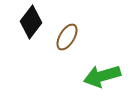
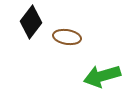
brown ellipse: rotated 68 degrees clockwise
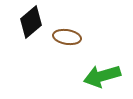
black diamond: rotated 12 degrees clockwise
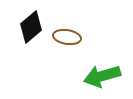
black diamond: moved 5 px down
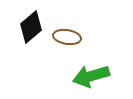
green arrow: moved 11 px left
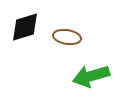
black diamond: moved 6 px left; rotated 24 degrees clockwise
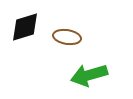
green arrow: moved 2 px left, 1 px up
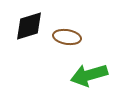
black diamond: moved 4 px right, 1 px up
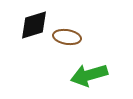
black diamond: moved 5 px right, 1 px up
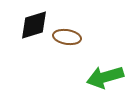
green arrow: moved 16 px right, 2 px down
